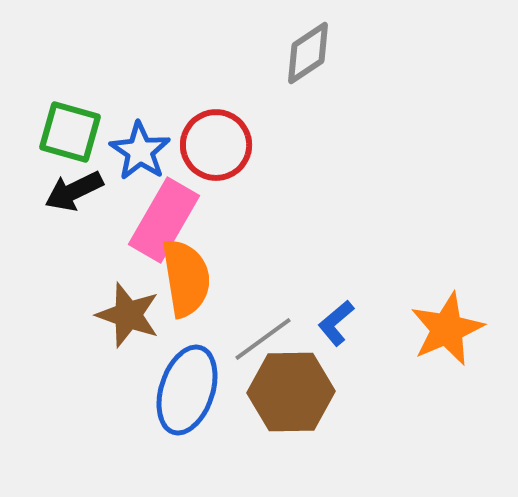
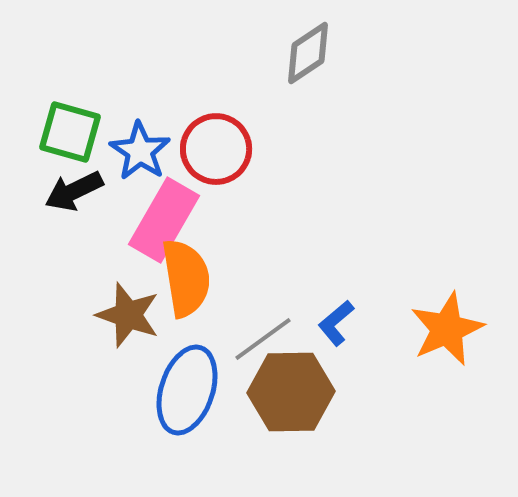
red circle: moved 4 px down
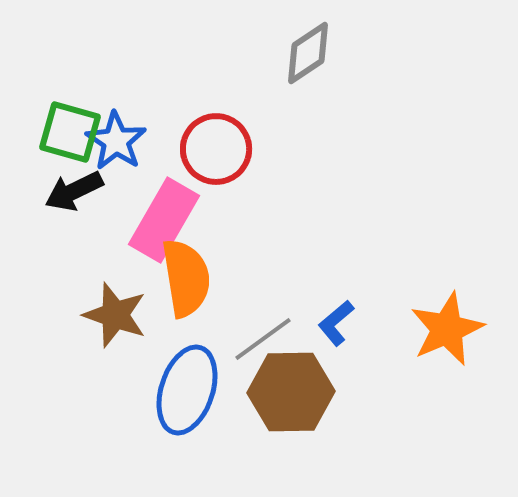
blue star: moved 24 px left, 10 px up
brown star: moved 13 px left
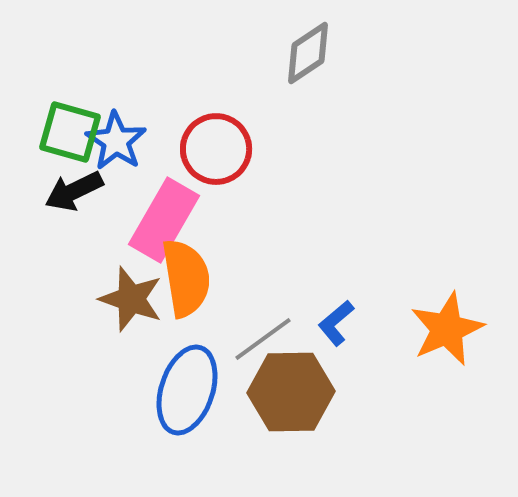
brown star: moved 16 px right, 16 px up
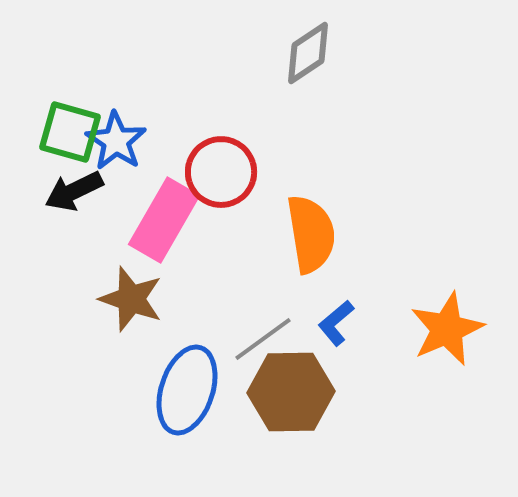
red circle: moved 5 px right, 23 px down
orange semicircle: moved 125 px right, 44 px up
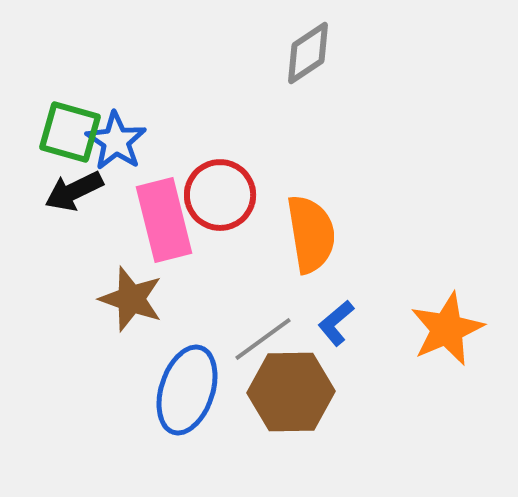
red circle: moved 1 px left, 23 px down
pink rectangle: rotated 44 degrees counterclockwise
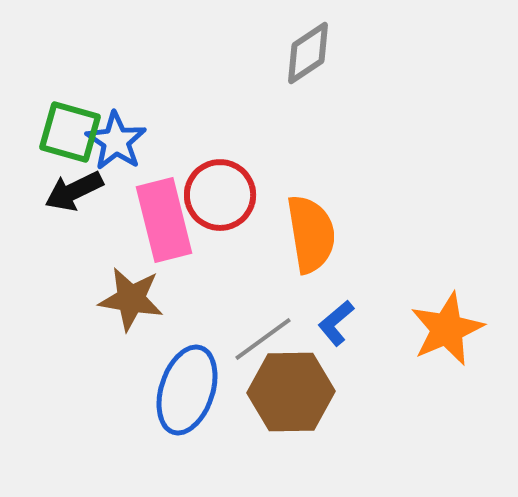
brown star: rotated 10 degrees counterclockwise
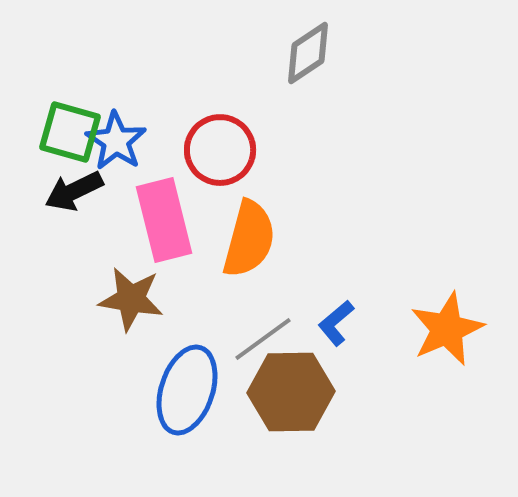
red circle: moved 45 px up
orange semicircle: moved 62 px left, 5 px down; rotated 24 degrees clockwise
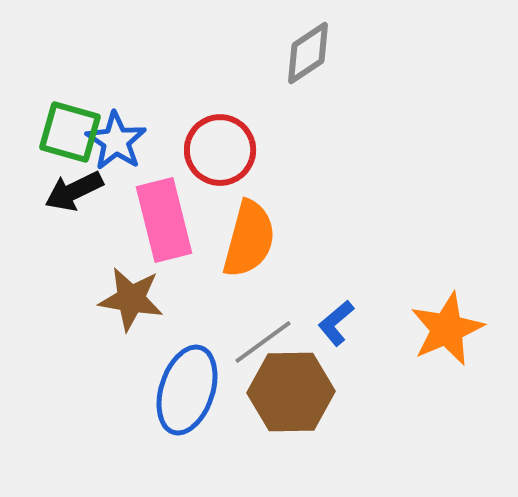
gray line: moved 3 px down
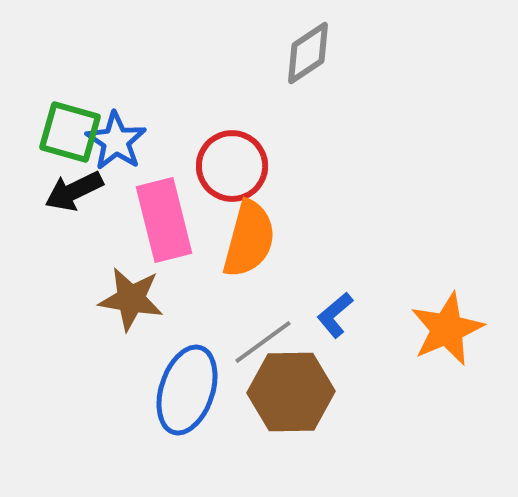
red circle: moved 12 px right, 16 px down
blue L-shape: moved 1 px left, 8 px up
